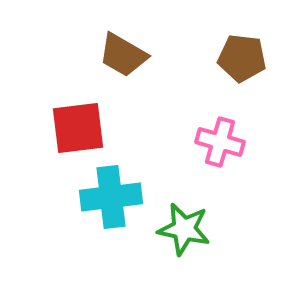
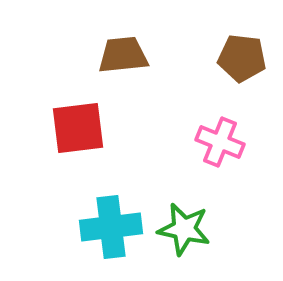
brown trapezoid: rotated 144 degrees clockwise
pink cross: rotated 6 degrees clockwise
cyan cross: moved 30 px down
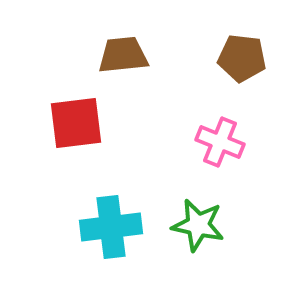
red square: moved 2 px left, 5 px up
green star: moved 14 px right, 4 px up
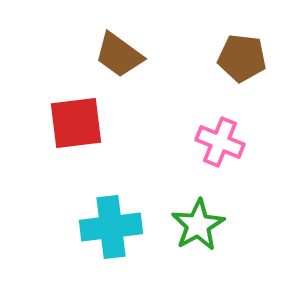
brown trapezoid: moved 4 px left; rotated 138 degrees counterclockwise
green star: rotated 30 degrees clockwise
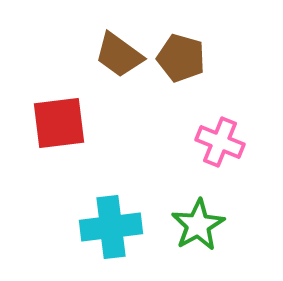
brown pentagon: moved 61 px left; rotated 9 degrees clockwise
red square: moved 17 px left
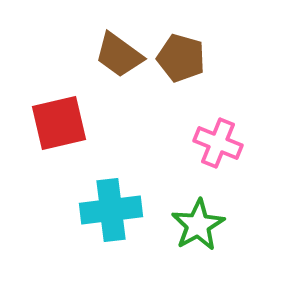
red square: rotated 6 degrees counterclockwise
pink cross: moved 2 px left, 1 px down
cyan cross: moved 17 px up
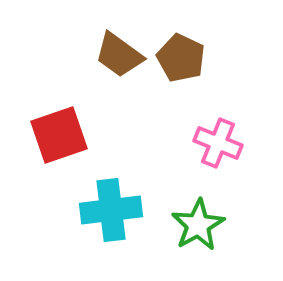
brown pentagon: rotated 9 degrees clockwise
red square: moved 12 px down; rotated 6 degrees counterclockwise
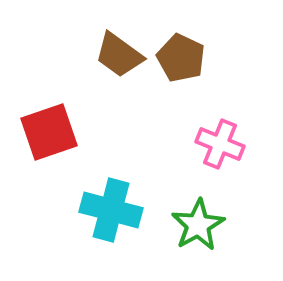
red square: moved 10 px left, 3 px up
pink cross: moved 2 px right, 1 px down
cyan cross: rotated 22 degrees clockwise
